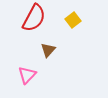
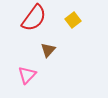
red semicircle: rotated 8 degrees clockwise
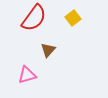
yellow square: moved 2 px up
pink triangle: rotated 30 degrees clockwise
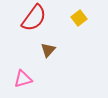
yellow square: moved 6 px right
pink triangle: moved 4 px left, 4 px down
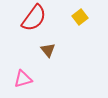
yellow square: moved 1 px right, 1 px up
brown triangle: rotated 21 degrees counterclockwise
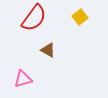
brown triangle: rotated 21 degrees counterclockwise
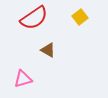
red semicircle: rotated 20 degrees clockwise
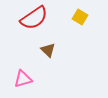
yellow square: rotated 21 degrees counterclockwise
brown triangle: rotated 14 degrees clockwise
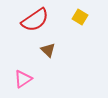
red semicircle: moved 1 px right, 2 px down
pink triangle: rotated 18 degrees counterclockwise
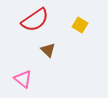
yellow square: moved 8 px down
pink triangle: rotated 48 degrees counterclockwise
